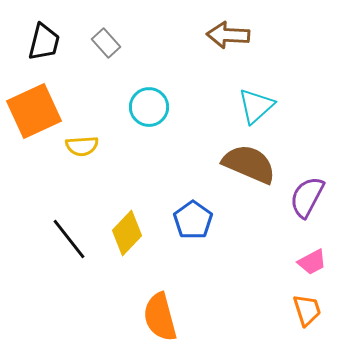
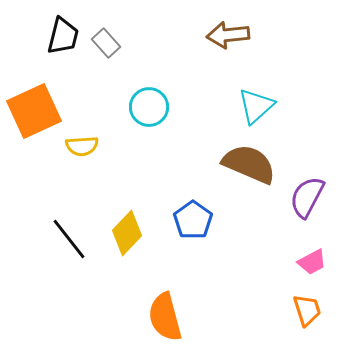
brown arrow: rotated 9 degrees counterclockwise
black trapezoid: moved 19 px right, 6 px up
orange semicircle: moved 5 px right
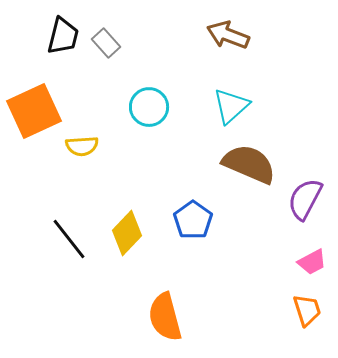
brown arrow: rotated 27 degrees clockwise
cyan triangle: moved 25 px left
purple semicircle: moved 2 px left, 2 px down
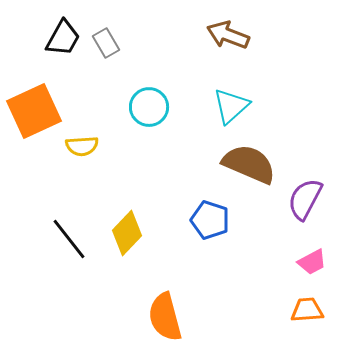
black trapezoid: moved 2 px down; rotated 15 degrees clockwise
gray rectangle: rotated 12 degrees clockwise
blue pentagon: moved 17 px right; rotated 18 degrees counterclockwise
orange trapezoid: rotated 76 degrees counterclockwise
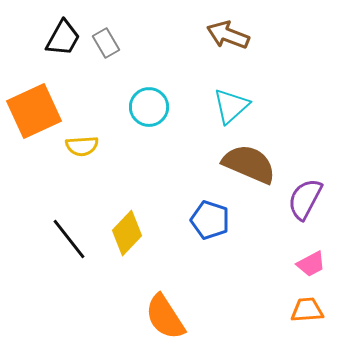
pink trapezoid: moved 1 px left, 2 px down
orange semicircle: rotated 18 degrees counterclockwise
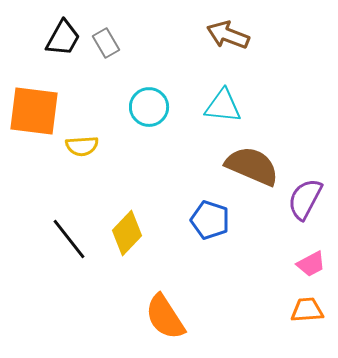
cyan triangle: moved 8 px left; rotated 48 degrees clockwise
orange square: rotated 32 degrees clockwise
brown semicircle: moved 3 px right, 2 px down
